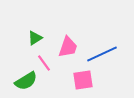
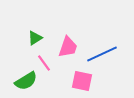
pink square: moved 1 px left, 1 px down; rotated 20 degrees clockwise
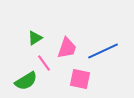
pink trapezoid: moved 1 px left, 1 px down
blue line: moved 1 px right, 3 px up
pink square: moved 2 px left, 2 px up
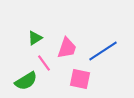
blue line: rotated 8 degrees counterclockwise
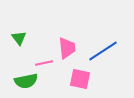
green triangle: moved 16 px left; rotated 35 degrees counterclockwise
pink trapezoid: rotated 25 degrees counterclockwise
pink line: rotated 66 degrees counterclockwise
green semicircle: rotated 20 degrees clockwise
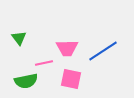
pink trapezoid: rotated 95 degrees clockwise
pink square: moved 9 px left
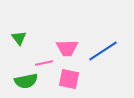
pink square: moved 2 px left
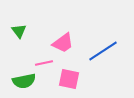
green triangle: moved 7 px up
pink trapezoid: moved 4 px left, 5 px up; rotated 35 degrees counterclockwise
green semicircle: moved 2 px left
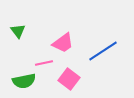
green triangle: moved 1 px left
pink square: rotated 25 degrees clockwise
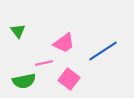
pink trapezoid: moved 1 px right
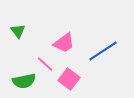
pink line: moved 1 px right, 1 px down; rotated 54 degrees clockwise
